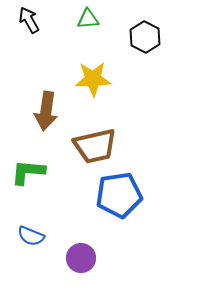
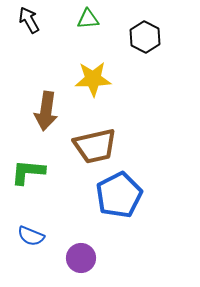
blue pentagon: rotated 18 degrees counterclockwise
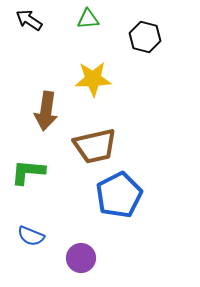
black arrow: rotated 28 degrees counterclockwise
black hexagon: rotated 12 degrees counterclockwise
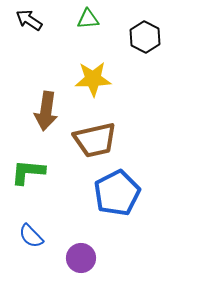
black hexagon: rotated 12 degrees clockwise
brown trapezoid: moved 6 px up
blue pentagon: moved 2 px left, 2 px up
blue semicircle: rotated 24 degrees clockwise
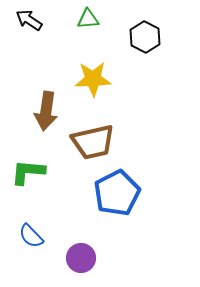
brown trapezoid: moved 2 px left, 2 px down
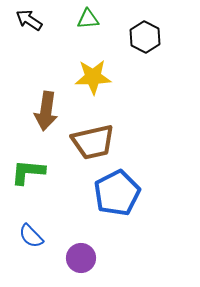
yellow star: moved 2 px up
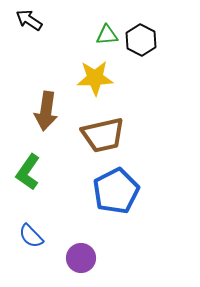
green triangle: moved 19 px right, 16 px down
black hexagon: moved 4 px left, 3 px down
yellow star: moved 2 px right, 1 px down
brown trapezoid: moved 10 px right, 7 px up
green L-shape: rotated 60 degrees counterclockwise
blue pentagon: moved 1 px left, 2 px up
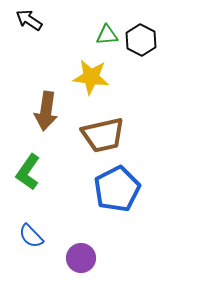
yellow star: moved 4 px left, 1 px up; rotated 9 degrees clockwise
blue pentagon: moved 1 px right, 2 px up
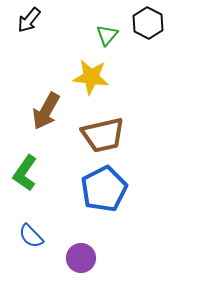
black arrow: rotated 84 degrees counterclockwise
green triangle: rotated 45 degrees counterclockwise
black hexagon: moved 7 px right, 17 px up
brown arrow: rotated 21 degrees clockwise
green L-shape: moved 3 px left, 1 px down
blue pentagon: moved 13 px left
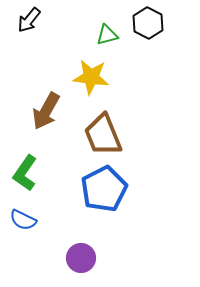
green triangle: rotated 35 degrees clockwise
brown trapezoid: rotated 81 degrees clockwise
blue semicircle: moved 8 px left, 16 px up; rotated 20 degrees counterclockwise
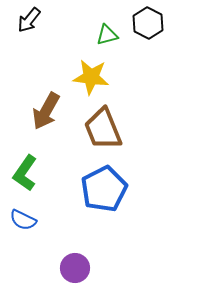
brown trapezoid: moved 6 px up
purple circle: moved 6 px left, 10 px down
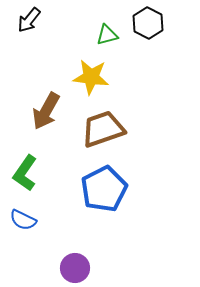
brown trapezoid: rotated 93 degrees clockwise
